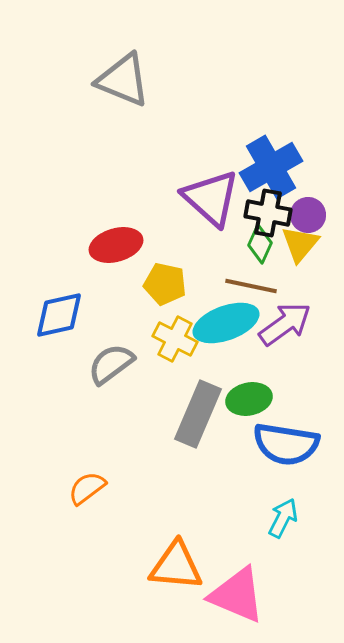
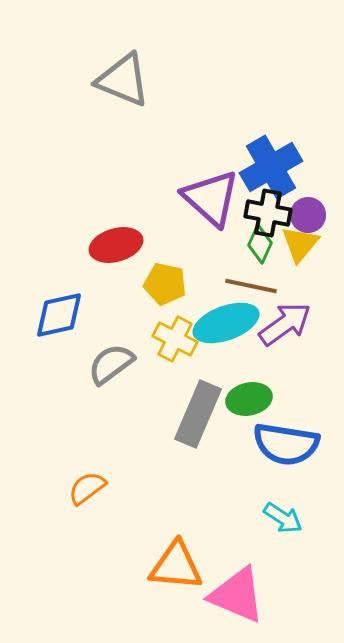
cyan arrow: rotated 96 degrees clockwise
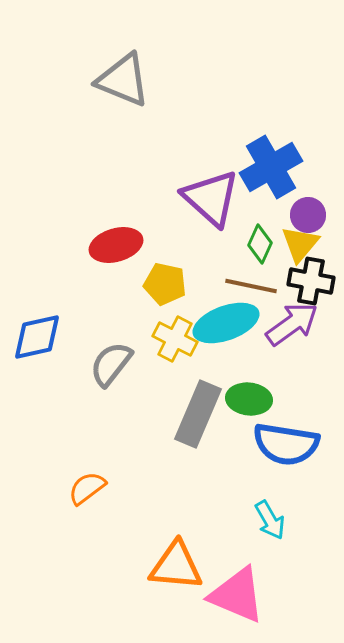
black cross: moved 43 px right, 68 px down
blue diamond: moved 22 px left, 22 px down
purple arrow: moved 7 px right
gray semicircle: rotated 15 degrees counterclockwise
green ellipse: rotated 18 degrees clockwise
cyan arrow: moved 13 px left, 2 px down; rotated 27 degrees clockwise
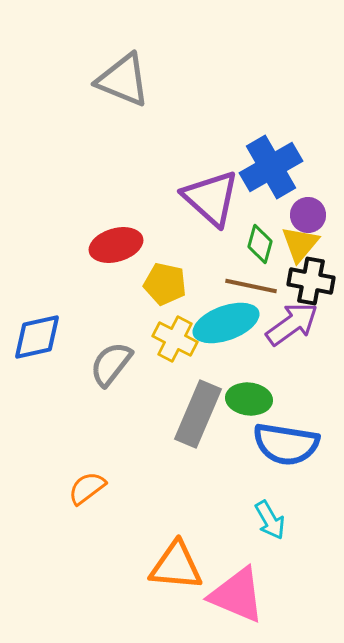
green diamond: rotated 9 degrees counterclockwise
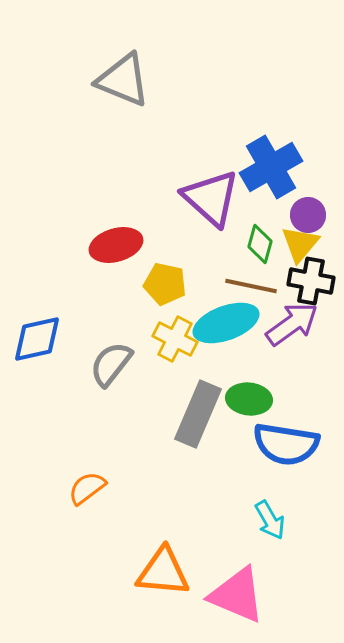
blue diamond: moved 2 px down
orange triangle: moved 13 px left, 6 px down
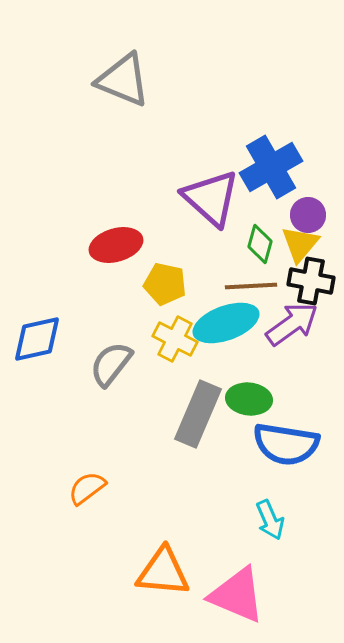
brown line: rotated 15 degrees counterclockwise
cyan arrow: rotated 6 degrees clockwise
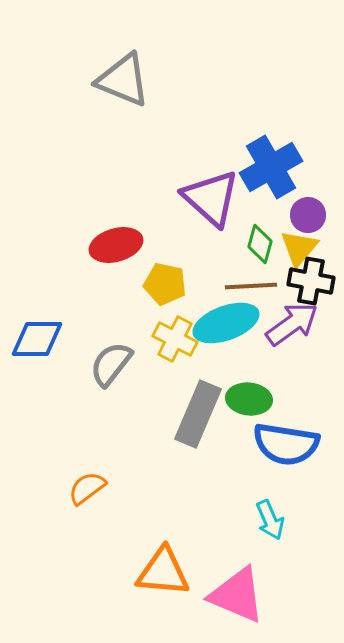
yellow triangle: moved 1 px left, 4 px down
blue diamond: rotated 12 degrees clockwise
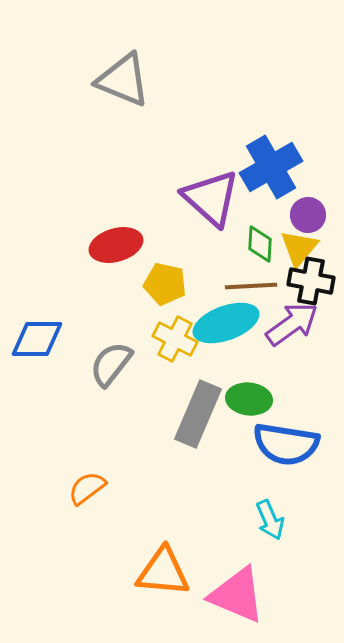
green diamond: rotated 12 degrees counterclockwise
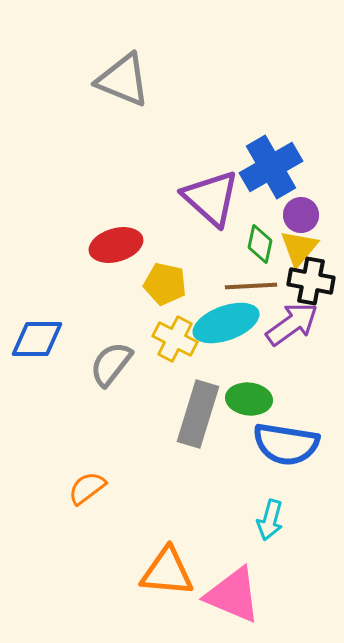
purple circle: moved 7 px left
green diamond: rotated 9 degrees clockwise
gray rectangle: rotated 6 degrees counterclockwise
cyan arrow: rotated 39 degrees clockwise
orange triangle: moved 4 px right
pink triangle: moved 4 px left
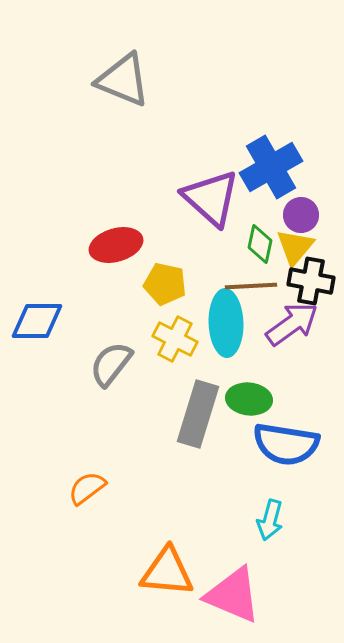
yellow triangle: moved 4 px left, 1 px up
cyan ellipse: rotated 72 degrees counterclockwise
blue diamond: moved 18 px up
